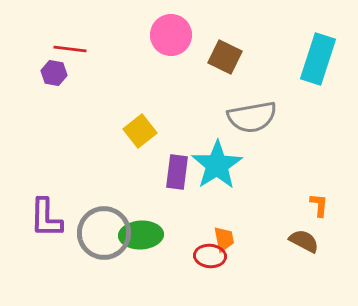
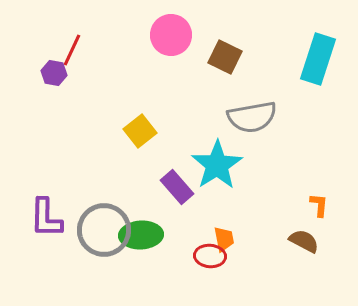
red line: moved 2 px right, 1 px down; rotated 72 degrees counterclockwise
purple rectangle: moved 15 px down; rotated 48 degrees counterclockwise
gray circle: moved 3 px up
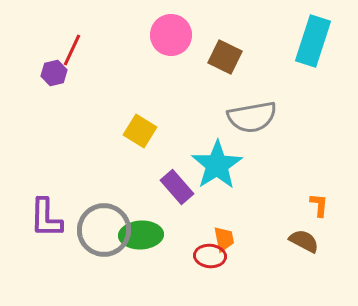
cyan rectangle: moved 5 px left, 18 px up
purple hexagon: rotated 25 degrees counterclockwise
yellow square: rotated 20 degrees counterclockwise
